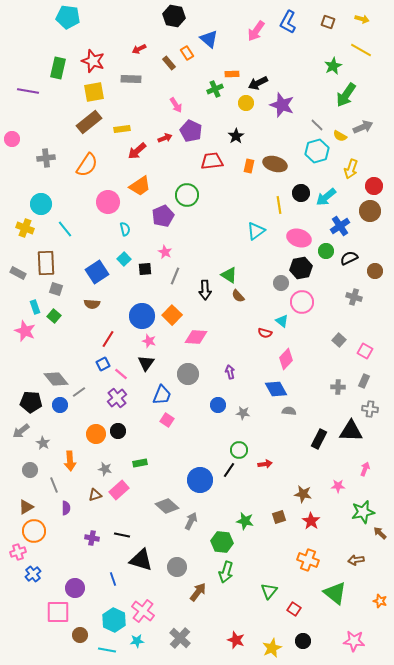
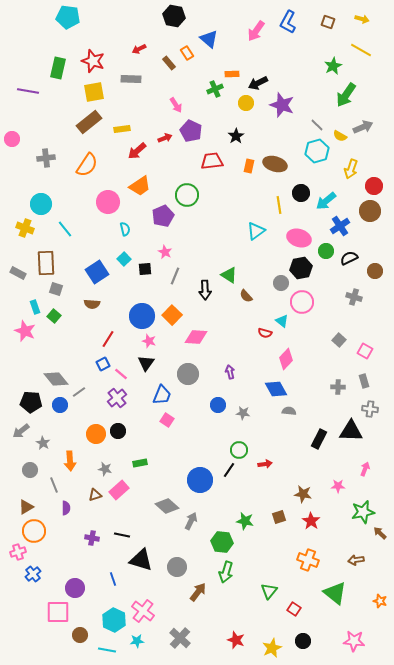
cyan arrow at (326, 197): moved 4 px down
brown semicircle at (238, 296): moved 8 px right
gray rectangle at (364, 381): rotated 40 degrees counterclockwise
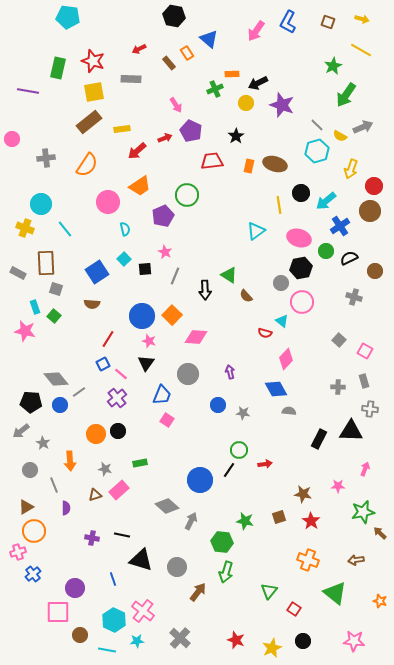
pink star at (25, 331): rotated 10 degrees counterclockwise
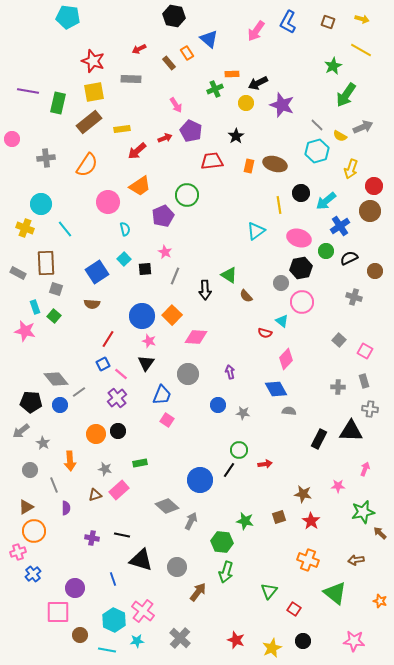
green rectangle at (58, 68): moved 35 px down
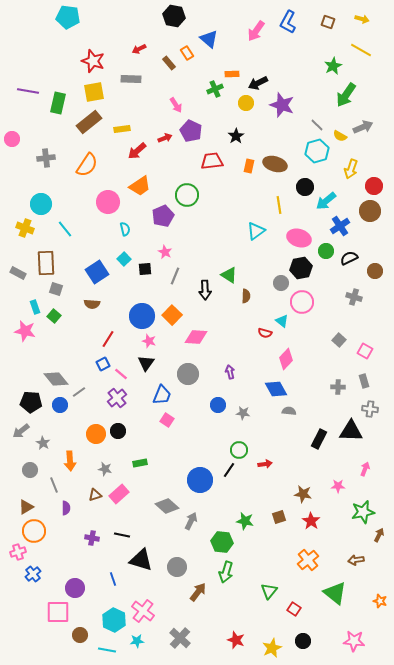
black circle at (301, 193): moved 4 px right, 6 px up
brown semicircle at (246, 296): rotated 136 degrees counterclockwise
pink rectangle at (119, 490): moved 4 px down
brown arrow at (380, 533): moved 1 px left, 2 px down; rotated 72 degrees clockwise
orange cross at (308, 560): rotated 30 degrees clockwise
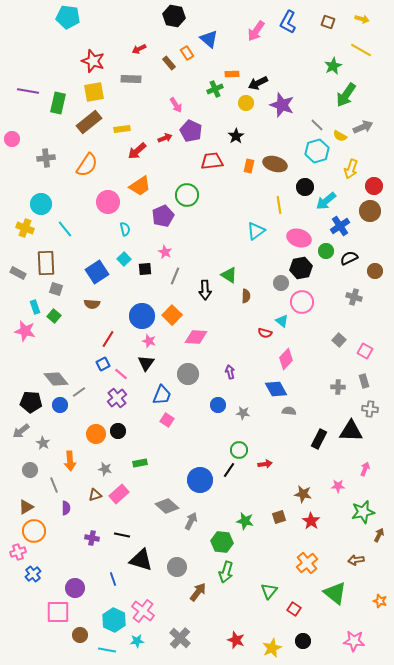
orange cross at (308, 560): moved 1 px left, 3 px down
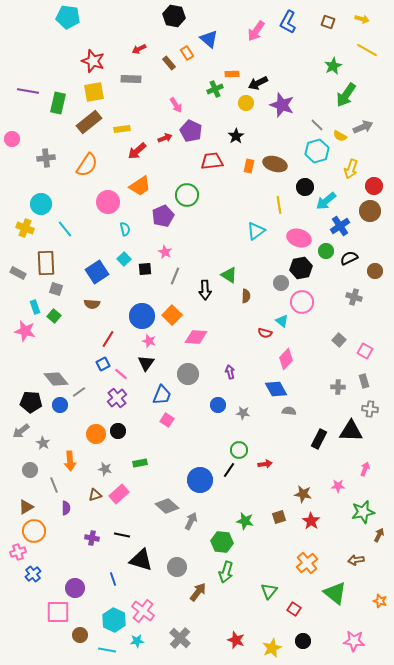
yellow line at (361, 50): moved 6 px right
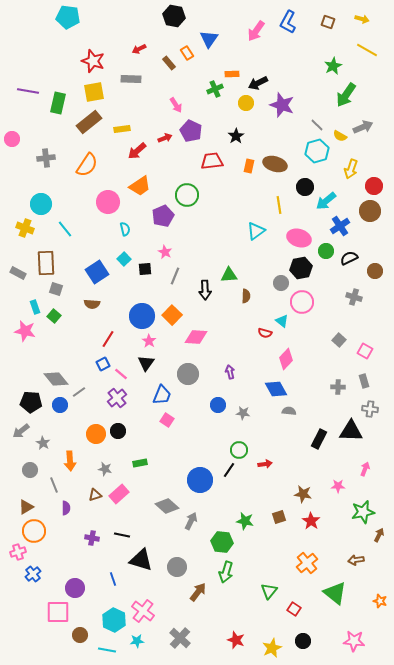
blue triangle at (209, 39): rotated 24 degrees clockwise
green triangle at (229, 275): rotated 36 degrees counterclockwise
pink star at (149, 341): rotated 16 degrees clockwise
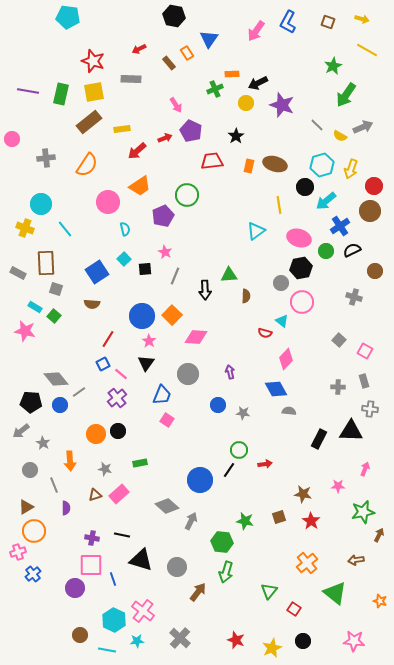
green rectangle at (58, 103): moved 3 px right, 9 px up
cyan hexagon at (317, 151): moved 5 px right, 14 px down
black semicircle at (349, 258): moved 3 px right, 8 px up
cyan rectangle at (35, 307): rotated 40 degrees counterclockwise
pink square at (58, 612): moved 33 px right, 47 px up
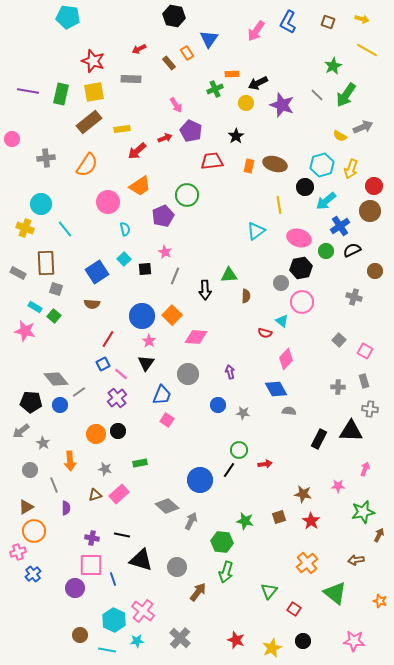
gray line at (317, 125): moved 30 px up
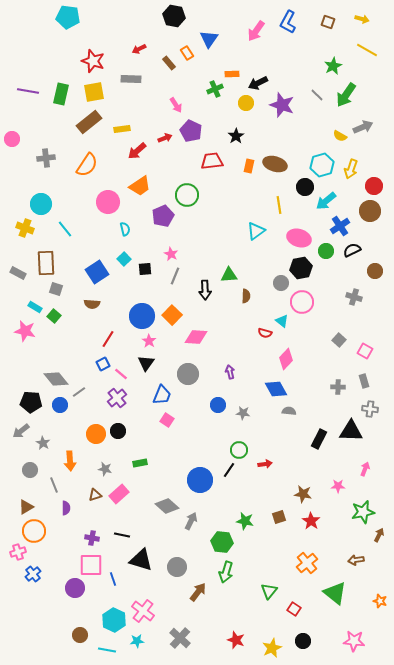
pink star at (165, 252): moved 6 px right, 2 px down
